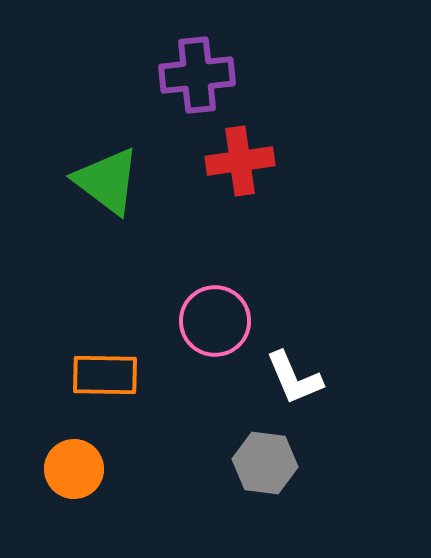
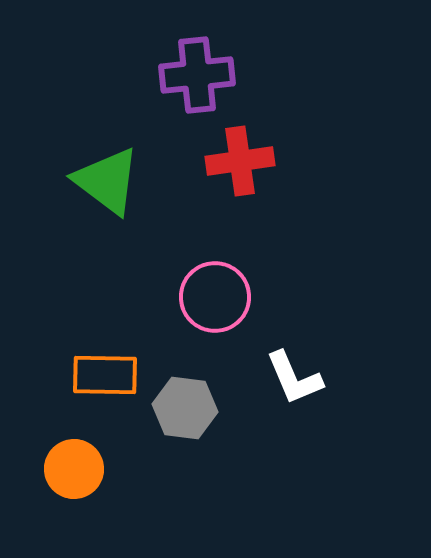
pink circle: moved 24 px up
gray hexagon: moved 80 px left, 55 px up
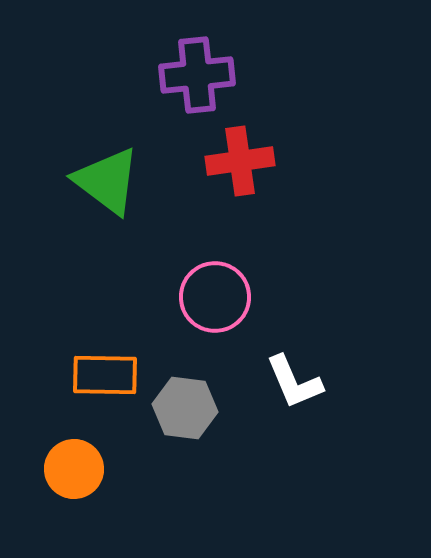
white L-shape: moved 4 px down
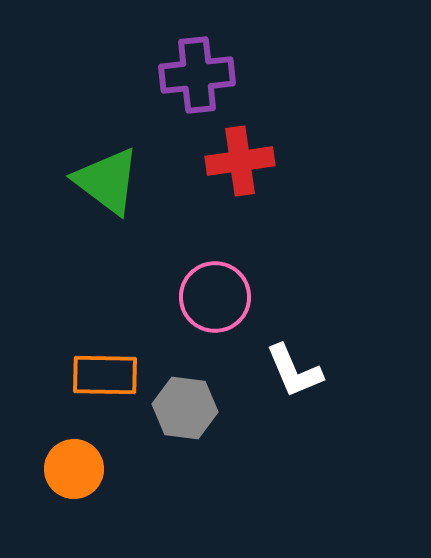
white L-shape: moved 11 px up
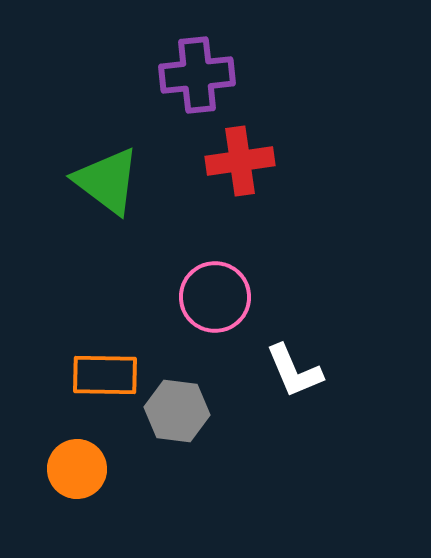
gray hexagon: moved 8 px left, 3 px down
orange circle: moved 3 px right
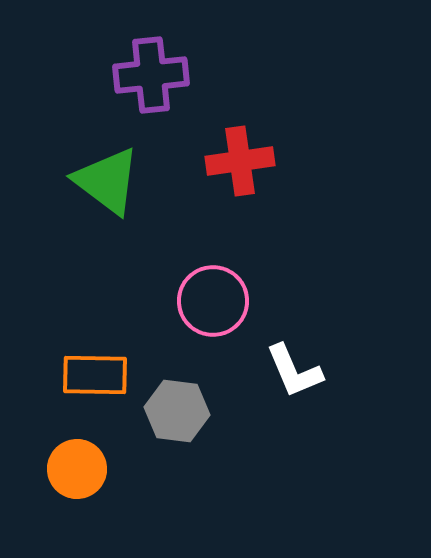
purple cross: moved 46 px left
pink circle: moved 2 px left, 4 px down
orange rectangle: moved 10 px left
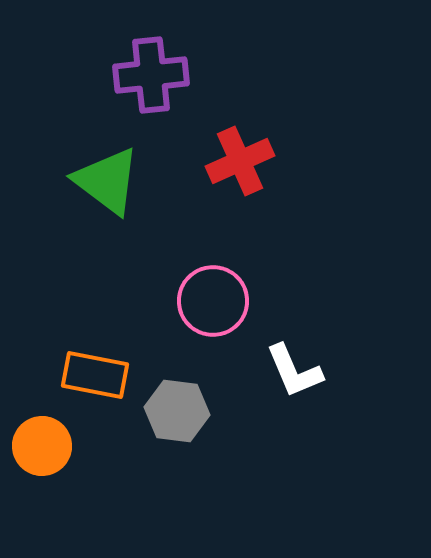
red cross: rotated 16 degrees counterclockwise
orange rectangle: rotated 10 degrees clockwise
orange circle: moved 35 px left, 23 px up
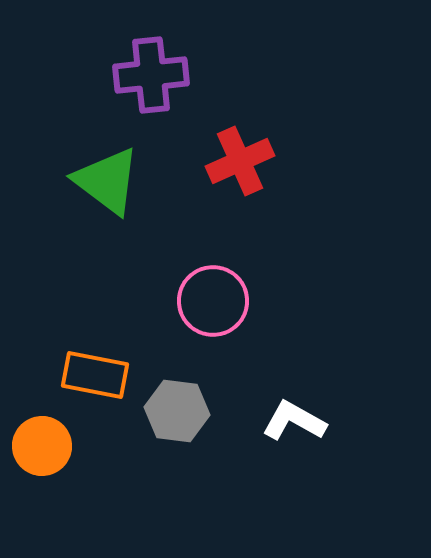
white L-shape: moved 50 px down; rotated 142 degrees clockwise
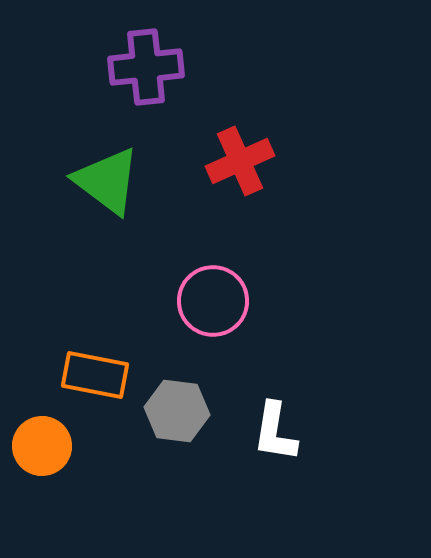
purple cross: moved 5 px left, 8 px up
white L-shape: moved 19 px left, 11 px down; rotated 110 degrees counterclockwise
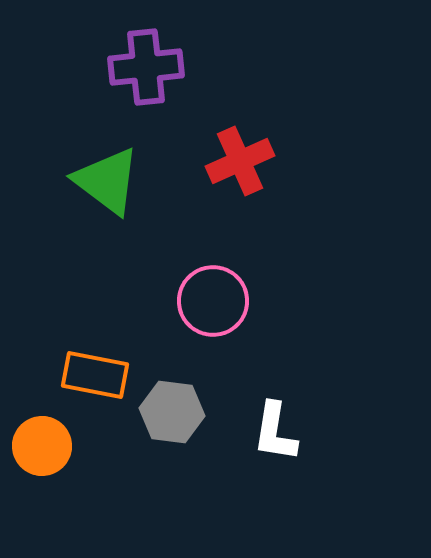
gray hexagon: moved 5 px left, 1 px down
